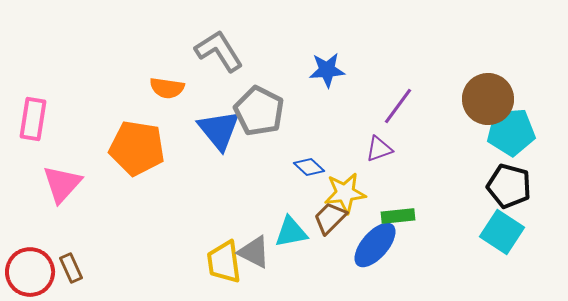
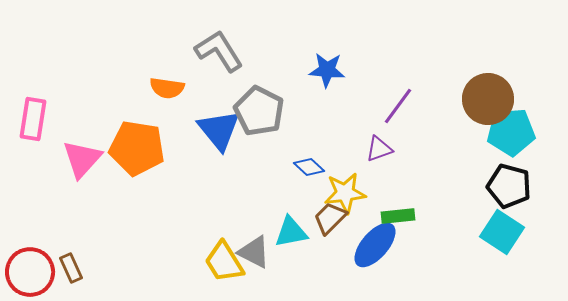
blue star: rotated 9 degrees clockwise
pink triangle: moved 20 px right, 25 px up
yellow trapezoid: rotated 24 degrees counterclockwise
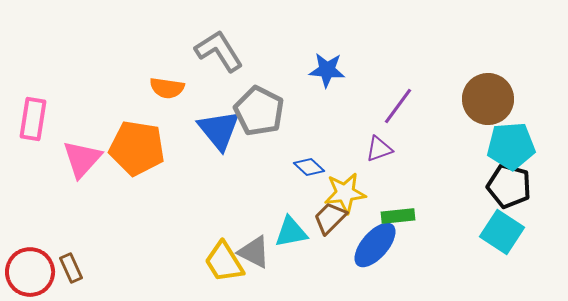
cyan pentagon: moved 14 px down
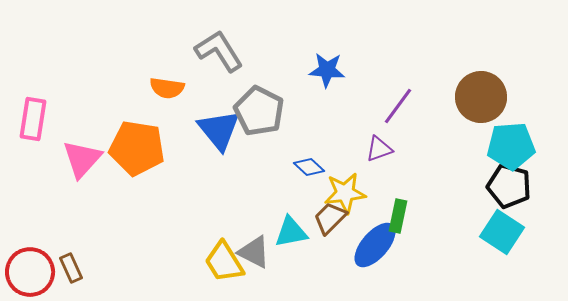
brown circle: moved 7 px left, 2 px up
green rectangle: rotated 72 degrees counterclockwise
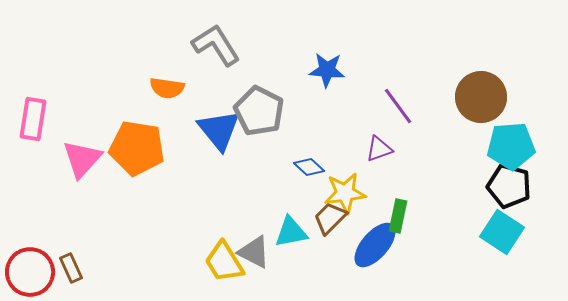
gray L-shape: moved 3 px left, 6 px up
purple line: rotated 72 degrees counterclockwise
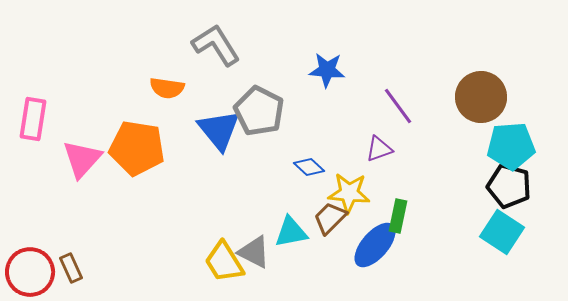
yellow star: moved 4 px right; rotated 12 degrees clockwise
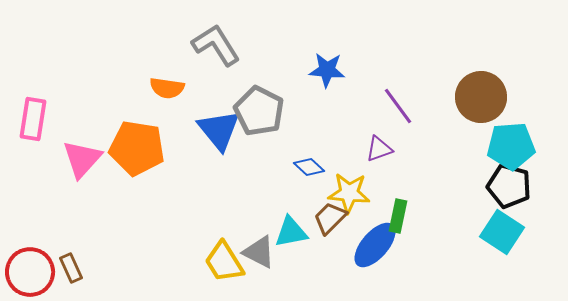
gray triangle: moved 5 px right
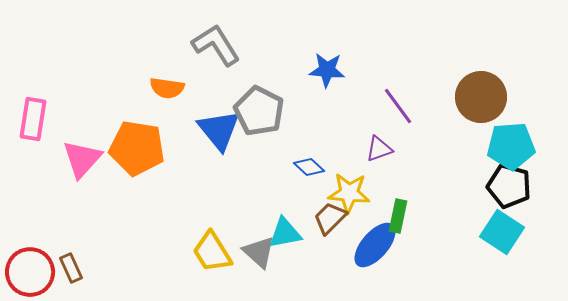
cyan triangle: moved 6 px left, 1 px down
gray triangle: rotated 15 degrees clockwise
yellow trapezoid: moved 12 px left, 10 px up
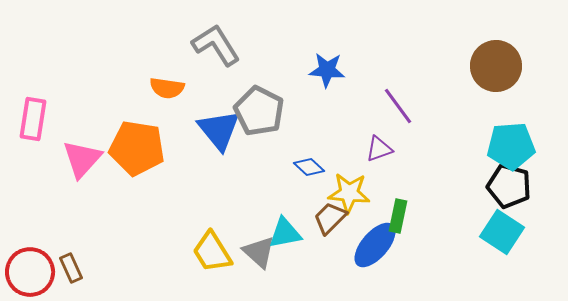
brown circle: moved 15 px right, 31 px up
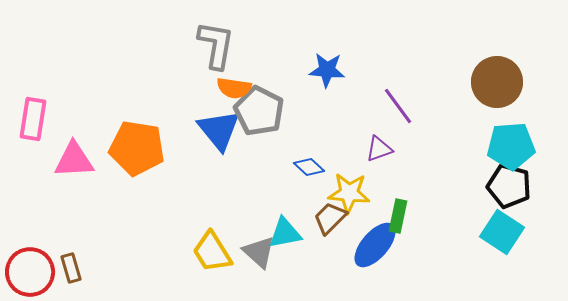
gray L-shape: rotated 42 degrees clockwise
brown circle: moved 1 px right, 16 px down
orange semicircle: moved 67 px right
pink triangle: moved 8 px left, 1 px down; rotated 45 degrees clockwise
brown rectangle: rotated 8 degrees clockwise
